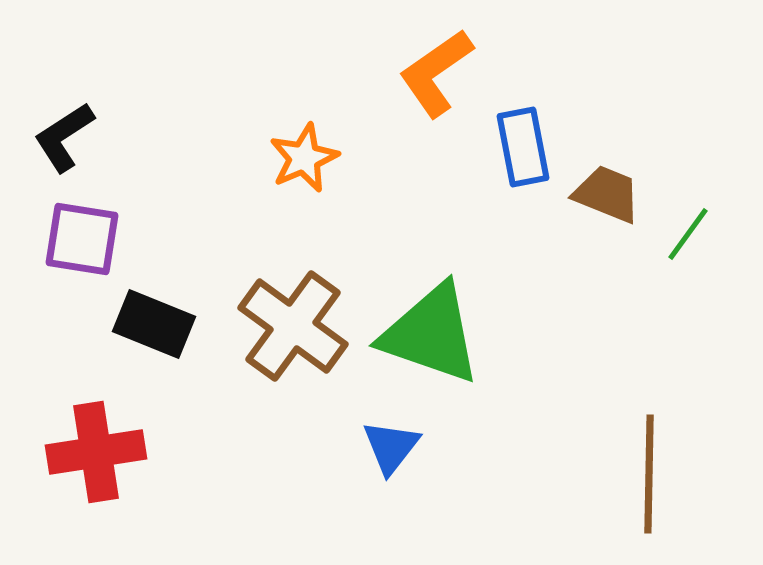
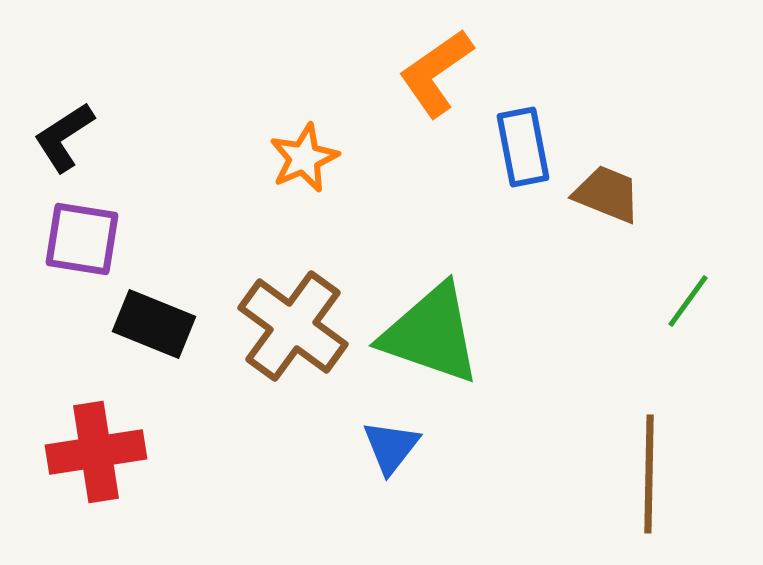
green line: moved 67 px down
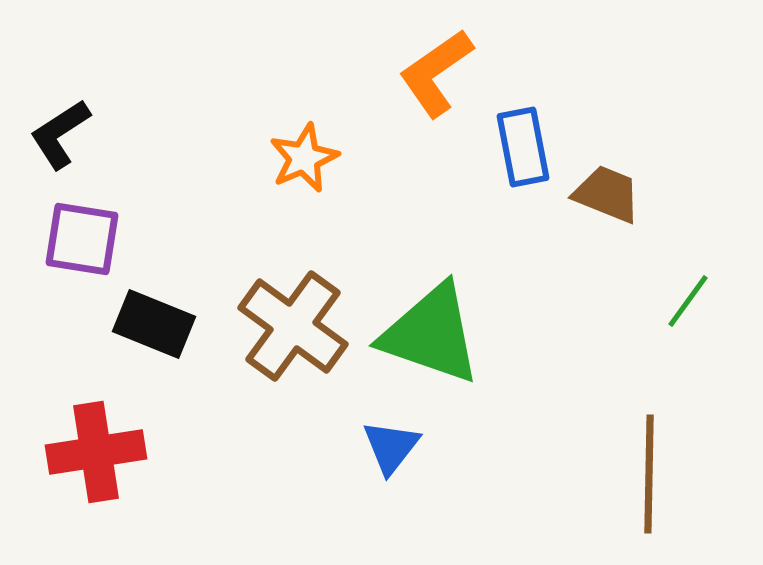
black L-shape: moved 4 px left, 3 px up
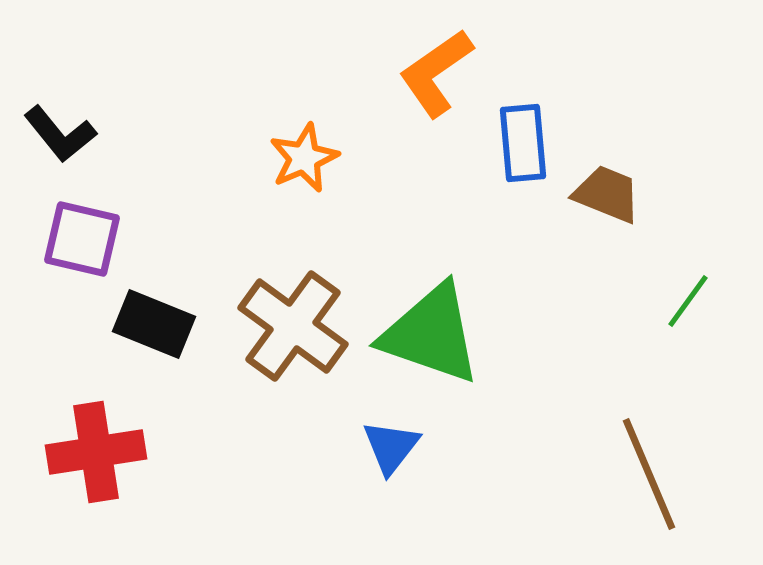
black L-shape: rotated 96 degrees counterclockwise
blue rectangle: moved 4 px up; rotated 6 degrees clockwise
purple square: rotated 4 degrees clockwise
brown line: rotated 24 degrees counterclockwise
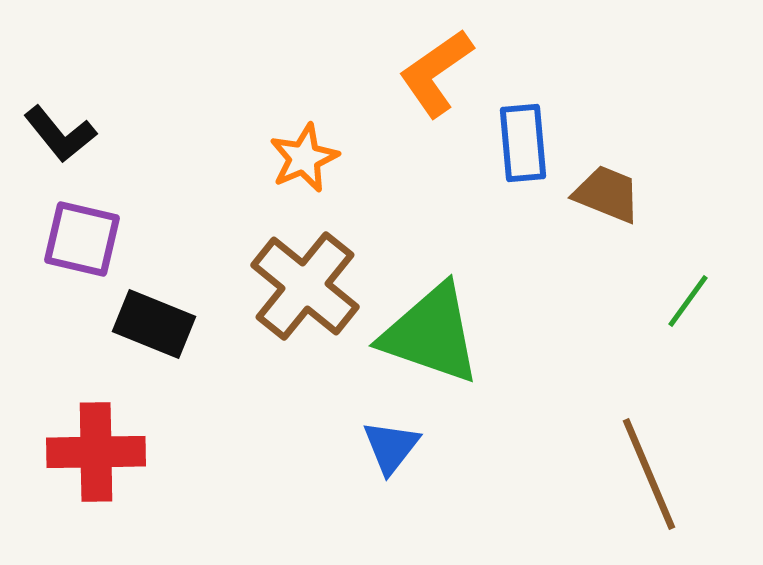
brown cross: moved 12 px right, 40 px up; rotated 3 degrees clockwise
red cross: rotated 8 degrees clockwise
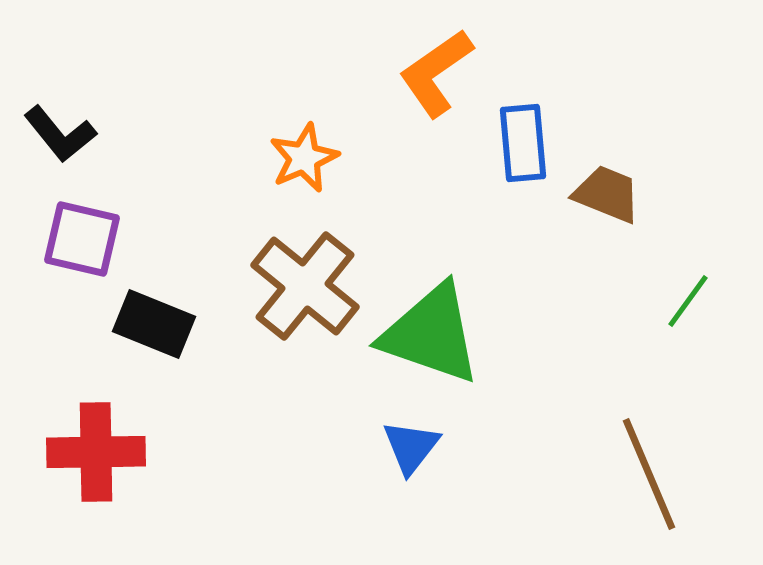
blue triangle: moved 20 px right
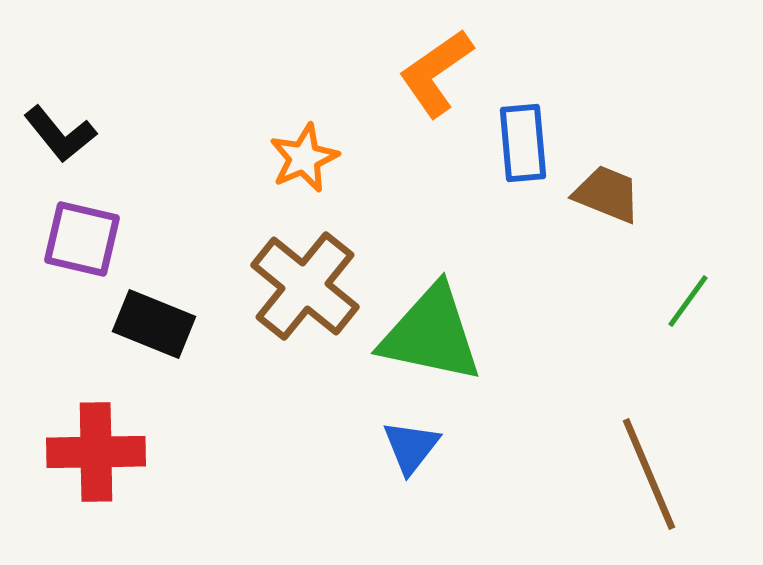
green triangle: rotated 7 degrees counterclockwise
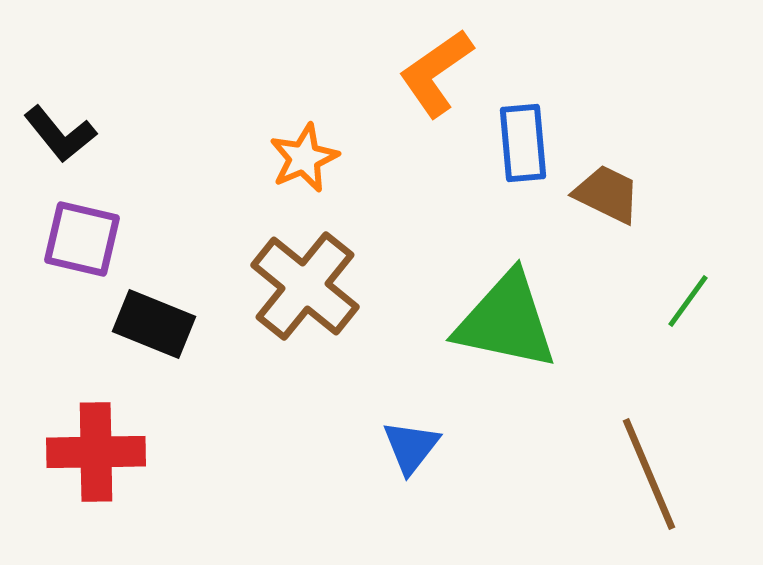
brown trapezoid: rotated 4 degrees clockwise
green triangle: moved 75 px right, 13 px up
